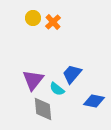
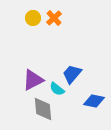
orange cross: moved 1 px right, 4 px up
purple triangle: rotated 25 degrees clockwise
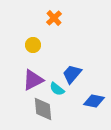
yellow circle: moved 27 px down
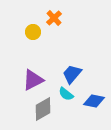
yellow circle: moved 13 px up
cyan semicircle: moved 9 px right, 5 px down
gray diamond: rotated 65 degrees clockwise
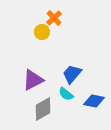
yellow circle: moved 9 px right
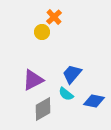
orange cross: moved 1 px up
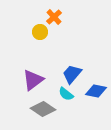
yellow circle: moved 2 px left
purple triangle: rotated 10 degrees counterclockwise
blue diamond: moved 2 px right, 10 px up
gray diamond: rotated 65 degrees clockwise
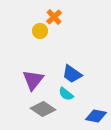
yellow circle: moved 1 px up
blue trapezoid: rotated 95 degrees counterclockwise
purple triangle: rotated 15 degrees counterclockwise
blue diamond: moved 25 px down
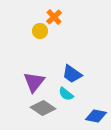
purple triangle: moved 1 px right, 2 px down
gray diamond: moved 1 px up
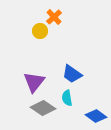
cyan semicircle: moved 1 px right, 4 px down; rotated 42 degrees clockwise
blue diamond: rotated 25 degrees clockwise
